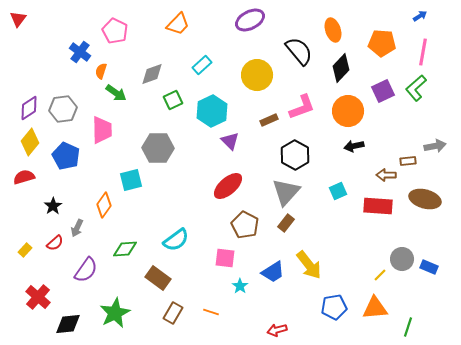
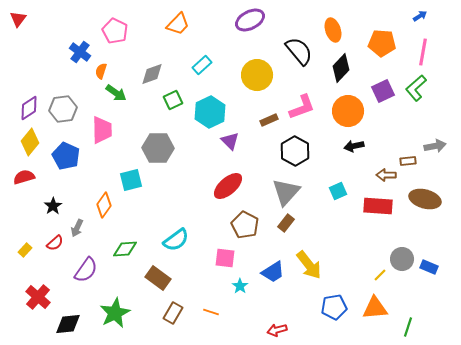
cyan hexagon at (212, 111): moved 2 px left, 1 px down
black hexagon at (295, 155): moved 4 px up
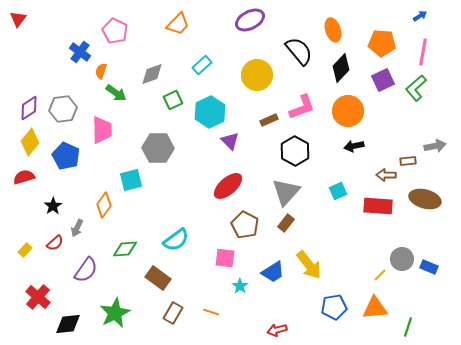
purple square at (383, 91): moved 11 px up
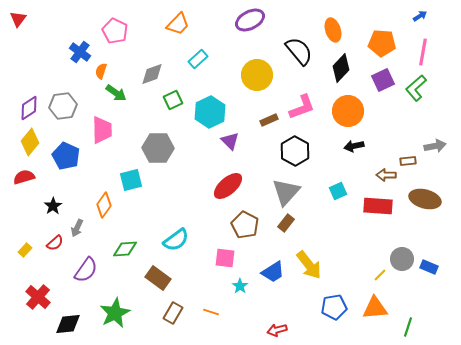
cyan rectangle at (202, 65): moved 4 px left, 6 px up
gray hexagon at (63, 109): moved 3 px up
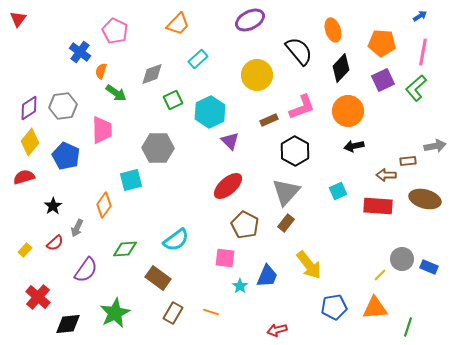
blue trapezoid at (273, 272): moved 6 px left, 4 px down; rotated 35 degrees counterclockwise
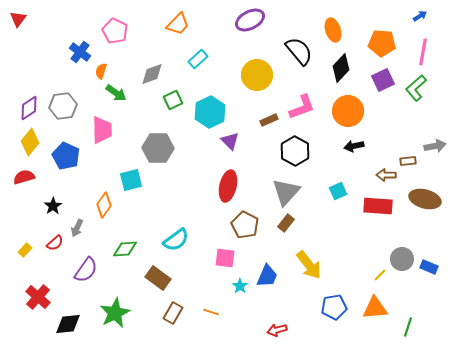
red ellipse at (228, 186): rotated 36 degrees counterclockwise
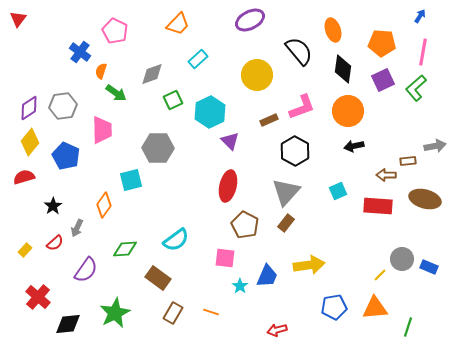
blue arrow at (420, 16): rotated 24 degrees counterclockwise
black diamond at (341, 68): moved 2 px right, 1 px down; rotated 36 degrees counterclockwise
yellow arrow at (309, 265): rotated 60 degrees counterclockwise
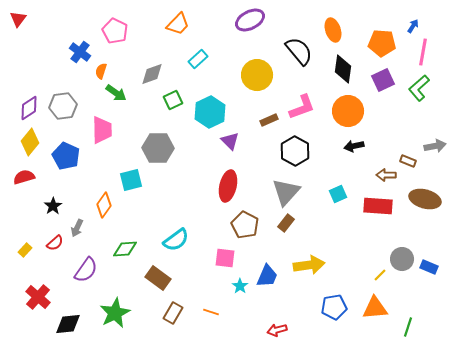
blue arrow at (420, 16): moved 7 px left, 10 px down
green L-shape at (416, 88): moved 3 px right
brown rectangle at (408, 161): rotated 28 degrees clockwise
cyan square at (338, 191): moved 3 px down
